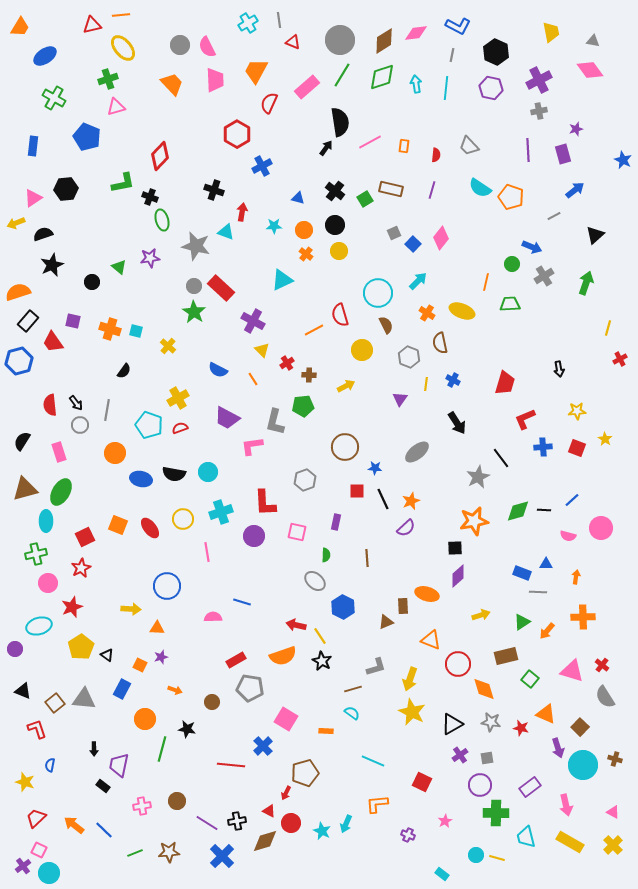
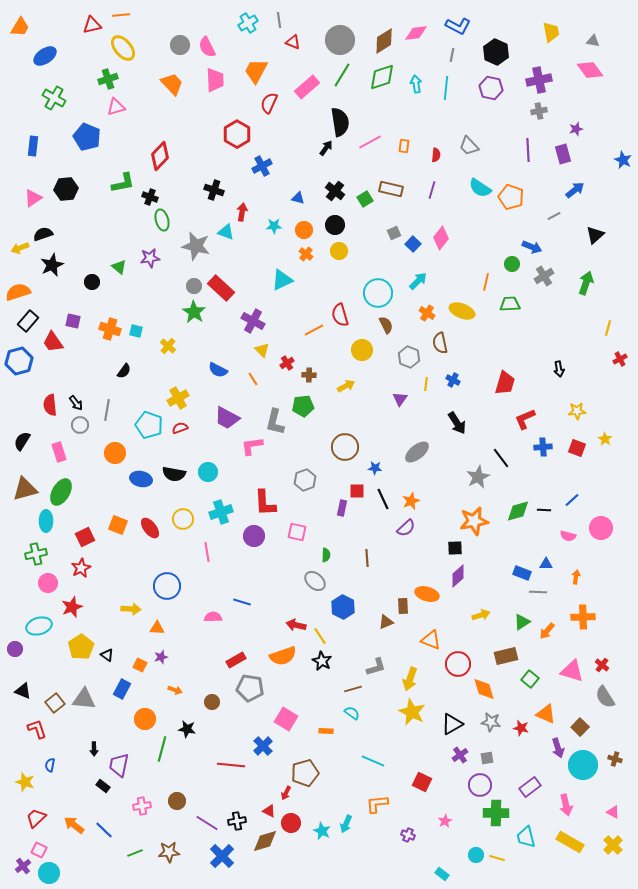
purple cross at (539, 80): rotated 15 degrees clockwise
yellow arrow at (16, 223): moved 4 px right, 25 px down
purple rectangle at (336, 522): moved 6 px right, 14 px up
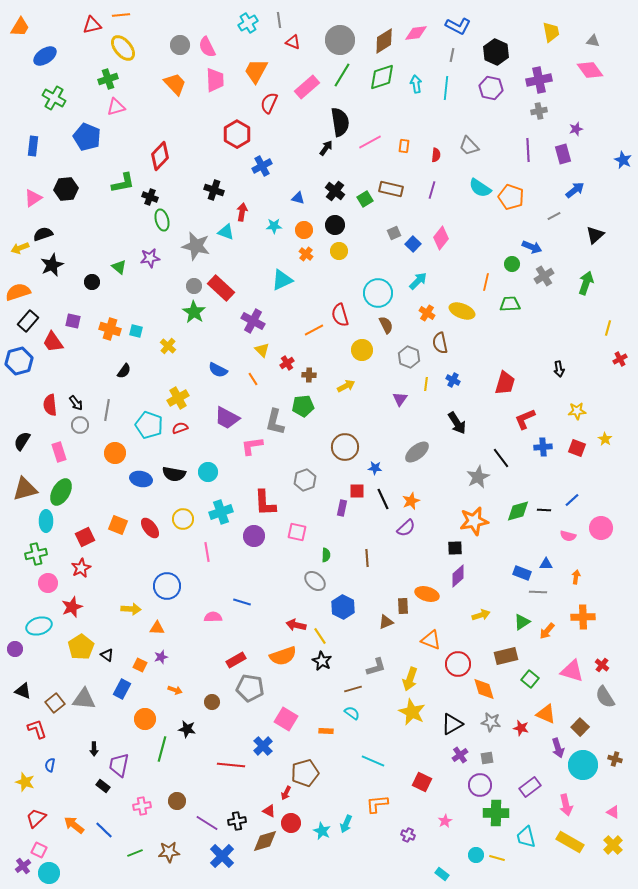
orange trapezoid at (172, 84): moved 3 px right
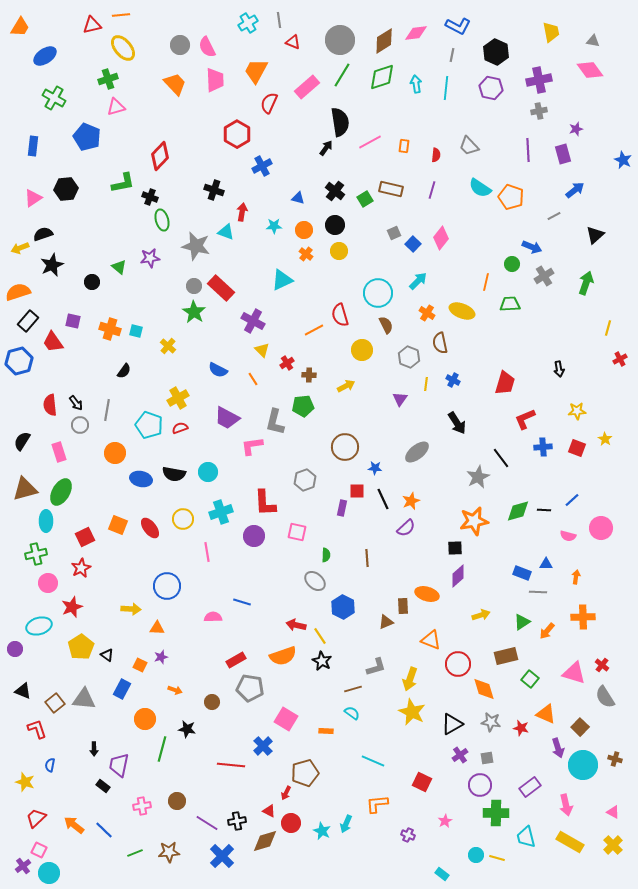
pink triangle at (572, 671): moved 2 px right, 2 px down
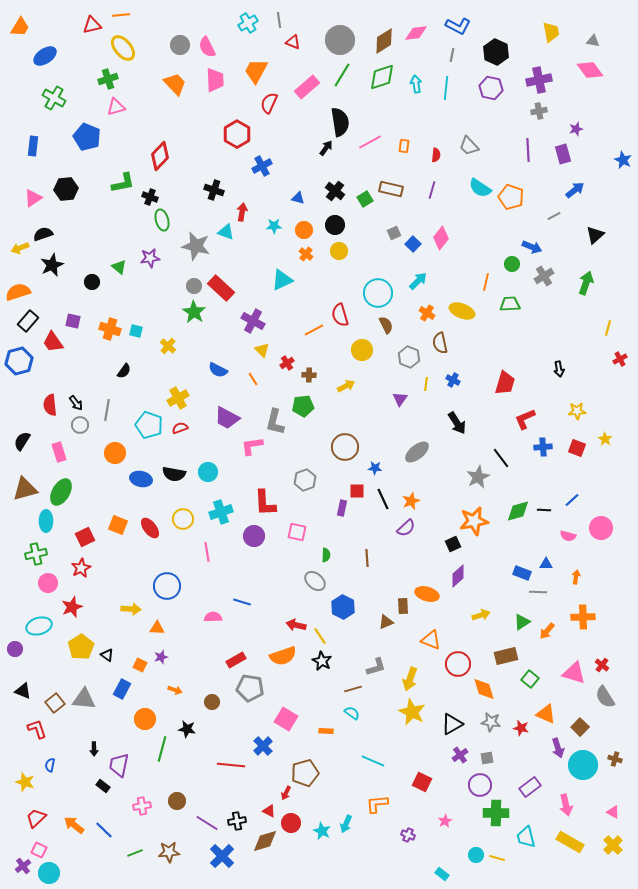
black square at (455, 548): moved 2 px left, 4 px up; rotated 21 degrees counterclockwise
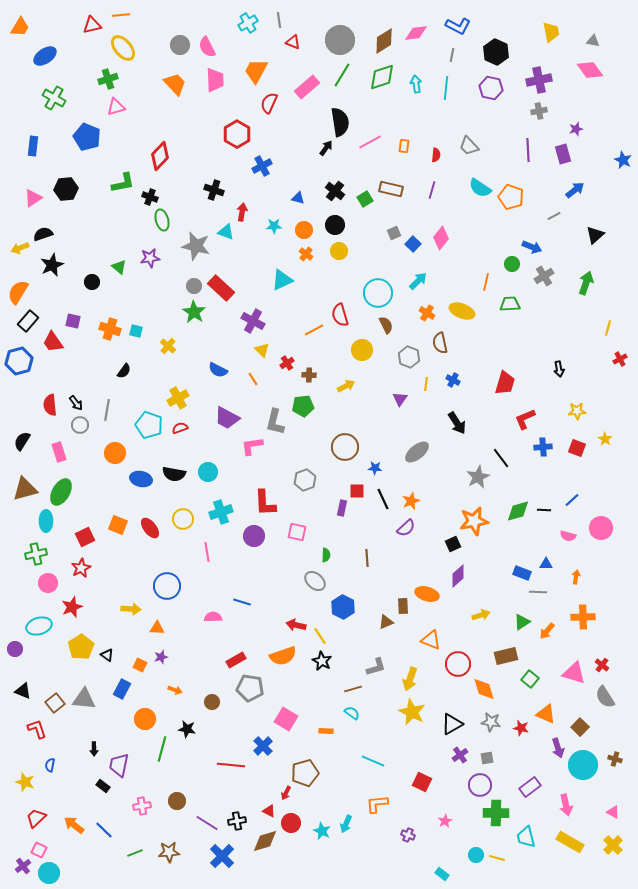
orange semicircle at (18, 292): rotated 40 degrees counterclockwise
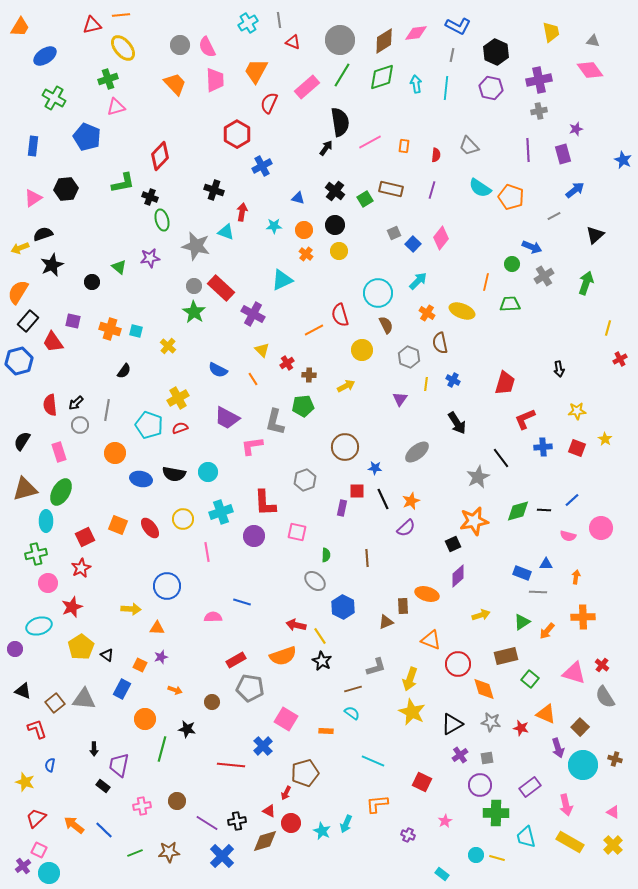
purple cross at (253, 321): moved 7 px up
black arrow at (76, 403): rotated 84 degrees clockwise
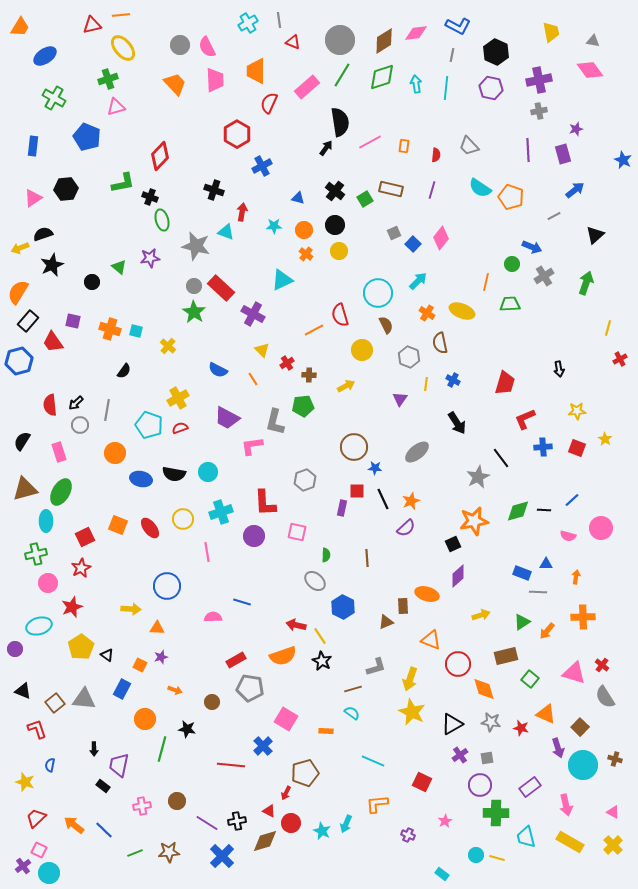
orange trapezoid at (256, 71): rotated 28 degrees counterclockwise
brown circle at (345, 447): moved 9 px right
